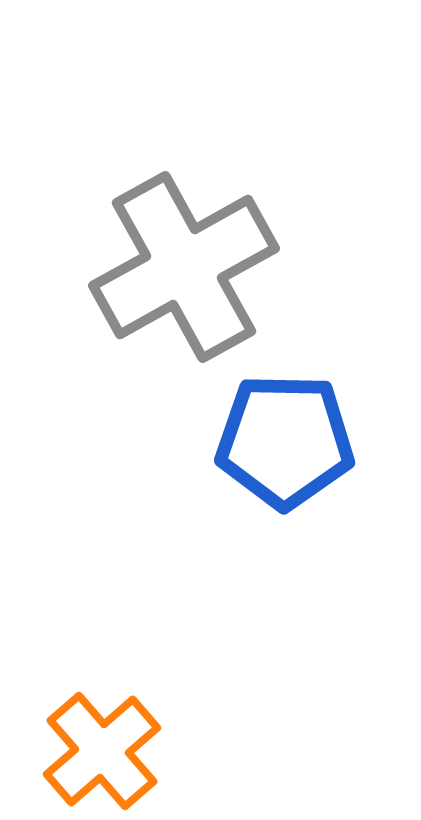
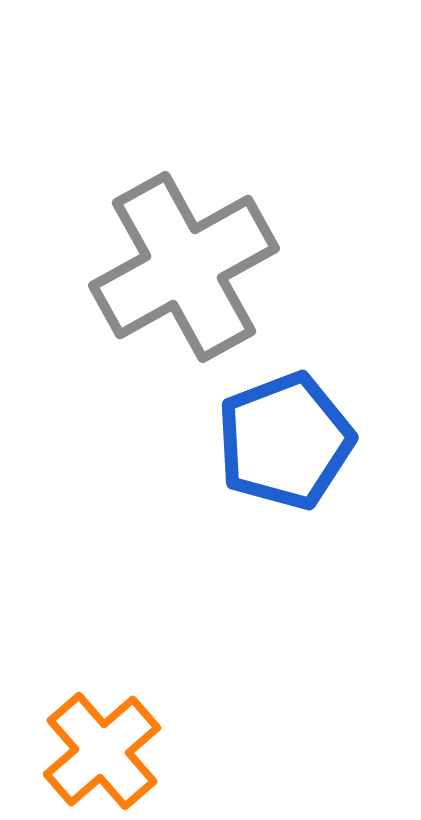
blue pentagon: rotated 22 degrees counterclockwise
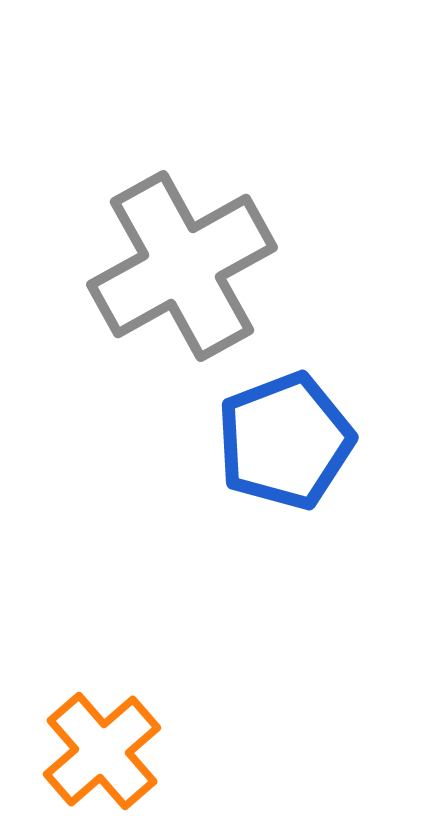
gray cross: moved 2 px left, 1 px up
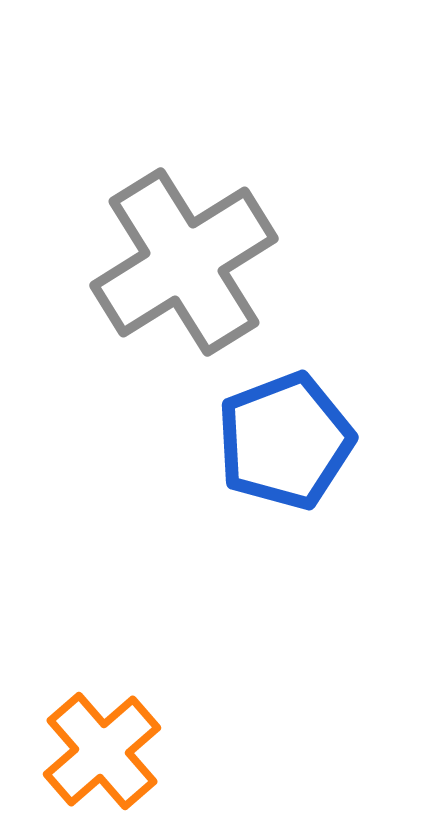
gray cross: moved 2 px right, 4 px up; rotated 3 degrees counterclockwise
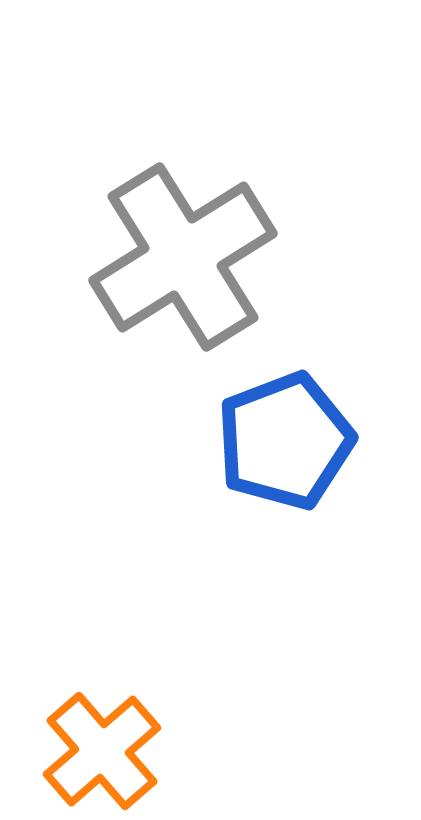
gray cross: moved 1 px left, 5 px up
